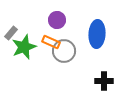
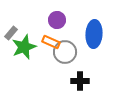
blue ellipse: moved 3 px left
gray circle: moved 1 px right, 1 px down
black cross: moved 24 px left
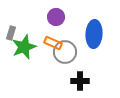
purple circle: moved 1 px left, 3 px up
gray rectangle: rotated 24 degrees counterclockwise
orange rectangle: moved 2 px right, 1 px down
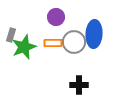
gray rectangle: moved 2 px down
orange rectangle: rotated 24 degrees counterclockwise
gray circle: moved 9 px right, 10 px up
black cross: moved 1 px left, 4 px down
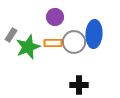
purple circle: moved 1 px left
gray rectangle: rotated 16 degrees clockwise
green star: moved 4 px right
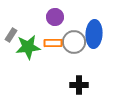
green star: rotated 15 degrees clockwise
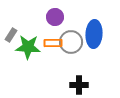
gray circle: moved 3 px left
green star: rotated 10 degrees clockwise
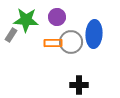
purple circle: moved 2 px right
green star: moved 2 px left, 27 px up
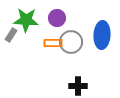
purple circle: moved 1 px down
blue ellipse: moved 8 px right, 1 px down
black cross: moved 1 px left, 1 px down
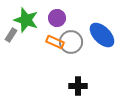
green star: rotated 15 degrees clockwise
blue ellipse: rotated 48 degrees counterclockwise
orange rectangle: moved 2 px right, 1 px up; rotated 24 degrees clockwise
